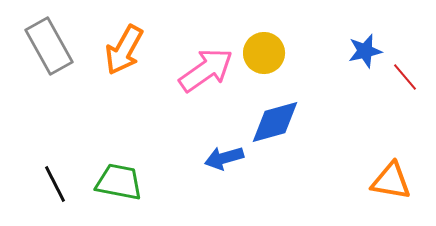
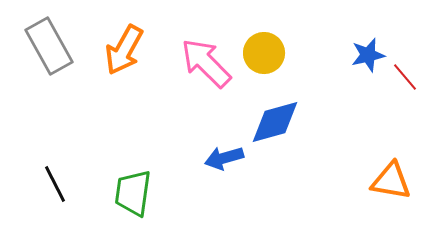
blue star: moved 3 px right, 4 px down
pink arrow: moved 7 px up; rotated 100 degrees counterclockwise
green trapezoid: moved 14 px right, 11 px down; rotated 93 degrees counterclockwise
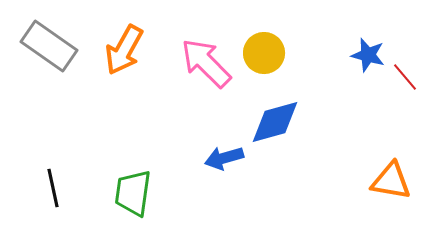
gray rectangle: rotated 26 degrees counterclockwise
blue star: rotated 28 degrees clockwise
black line: moved 2 px left, 4 px down; rotated 15 degrees clockwise
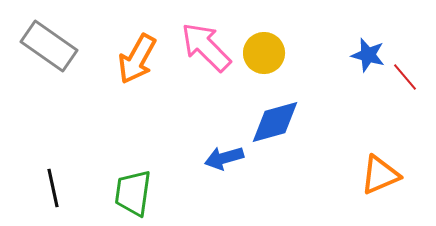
orange arrow: moved 13 px right, 9 px down
pink arrow: moved 16 px up
orange triangle: moved 11 px left, 6 px up; rotated 33 degrees counterclockwise
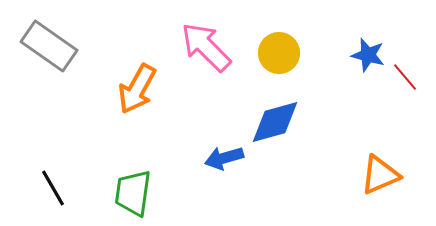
yellow circle: moved 15 px right
orange arrow: moved 30 px down
black line: rotated 18 degrees counterclockwise
